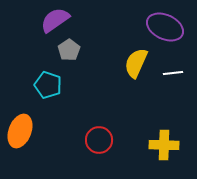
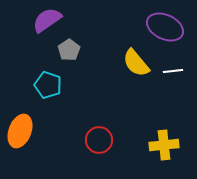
purple semicircle: moved 8 px left
yellow semicircle: rotated 64 degrees counterclockwise
white line: moved 2 px up
yellow cross: rotated 8 degrees counterclockwise
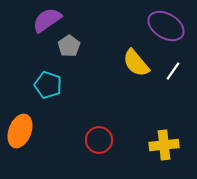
purple ellipse: moved 1 px right, 1 px up; rotated 6 degrees clockwise
gray pentagon: moved 4 px up
white line: rotated 48 degrees counterclockwise
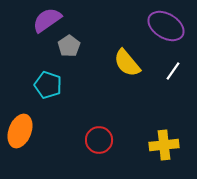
yellow semicircle: moved 9 px left
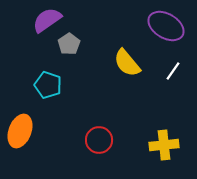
gray pentagon: moved 2 px up
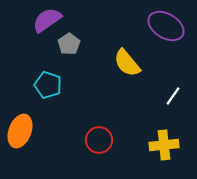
white line: moved 25 px down
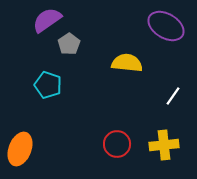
yellow semicircle: rotated 136 degrees clockwise
orange ellipse: moved 18 px down
red circle: moved 18 px right, 4 px down
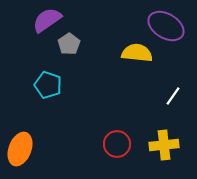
yellow semicircle: moved 10 px right, 10 px up
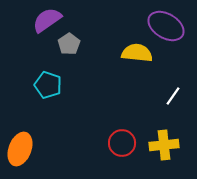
red circle: moved 5 px right, 1 px up
